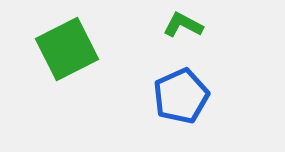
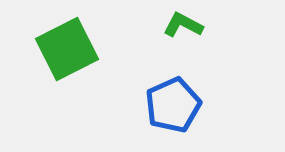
blue pentagon: moved 8 px left, 9 px down
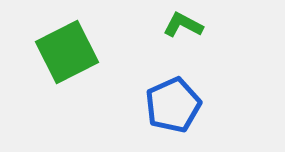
green square: moved 3 px down
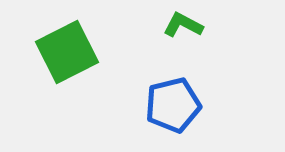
blue pentagon: rotated 10 degrees clockwise
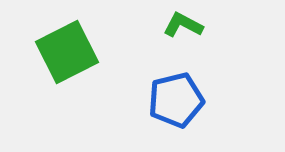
blue pentagon: moved 3 px right, 5 px up
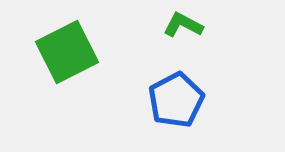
blue pentagon: rotated 14 degrees counterclockwise
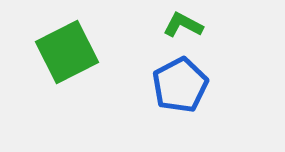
blue pentagon: moved 4 px right, 15 px up
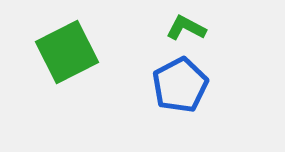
green L-shape: moved 3 px right, 3 px down
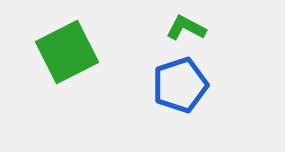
blue pentagon: rotated 10 degrees clockwise
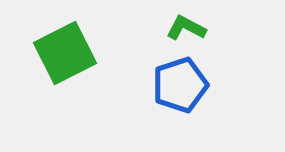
green square: moved 2 px left, 1 px down
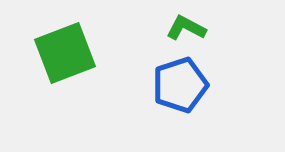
green square: rotated 6 degrees clockwise
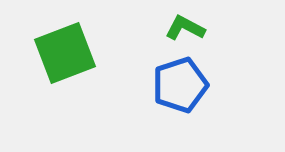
green L-shape: moved 1 px left
